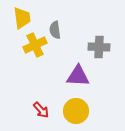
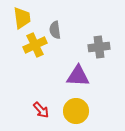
gray cross: rotated 10 degrees counterclockwise
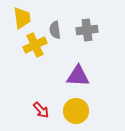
gray cross: moved 12 px left, 17 px up
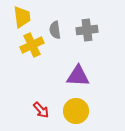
yellow trapezoid: moved 1 px up
yellow cross: moved 3 px left
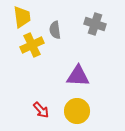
gray cross: moved 8 px right, 6 px up; rotated 25 degrees clockwise
yellow circle: moved 1 px right
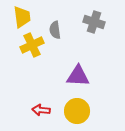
gray cross: moved 1 px left, 2 px up
red arrow: rotated 138 degrees clockwise
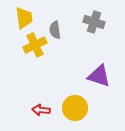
yellow trapezoid: moved 2 px right, 1 px down
yellow cross: moved 3 px right
purple triangle: moved 21 px right; rotated 15 degrees clockwise
yellow circle: moved 2 px left, 3 px up
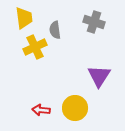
yellow cross: moved 2 px down
purple triangle: rotated 45 degrees clockwise
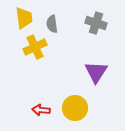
gray cross: moved 2 px right, 1 px down
gray semicircle: moved 3 px left, 6 px up
purple triangle: moved 3 px left, 4 px up
